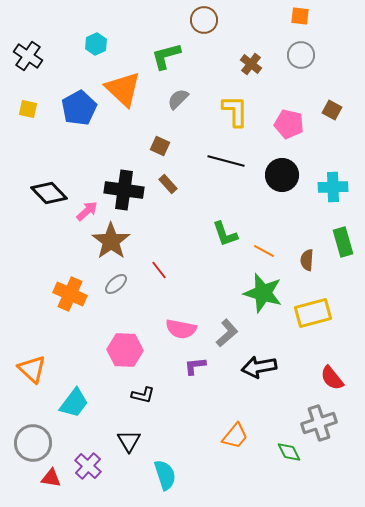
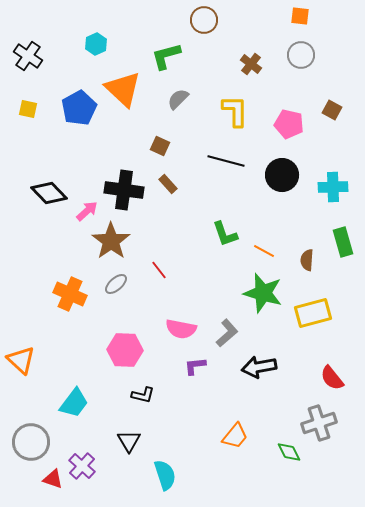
orange triangle at (32, 369): moved 11 px left, 9 px up
gray circle at (33, 443): moved 2 px left, 1 px up
purple cross at (88, 466): moved 6 px left
red triangle at (51, 478): moved 2 px right, 1 px down; rotated 10 degrees clockwise
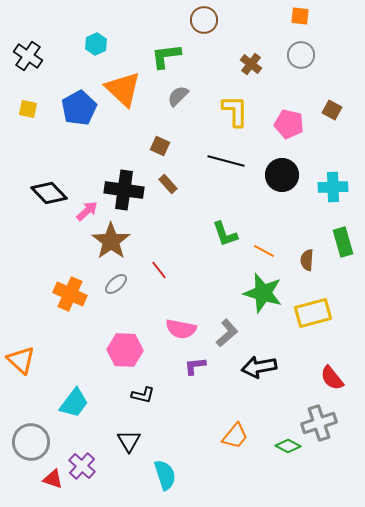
green L-shape at (166, 56): rotated 8 degrees clockwise
gray semicircle at (178, 99): moved 3 px up
green diamond at (289, 452): moved 1 px left, 6 px up; rotated 35 degrees counterclockwise
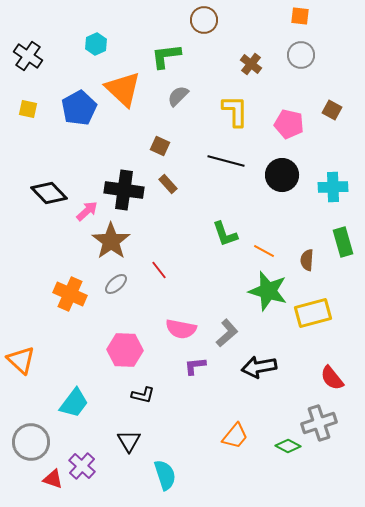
green star at (263, 293): moved 5 px right, 2 px up
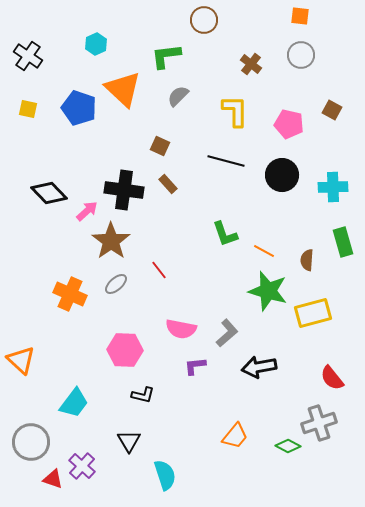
blue pentagon at (79, 108): rotated 24 degrees counterclockwise
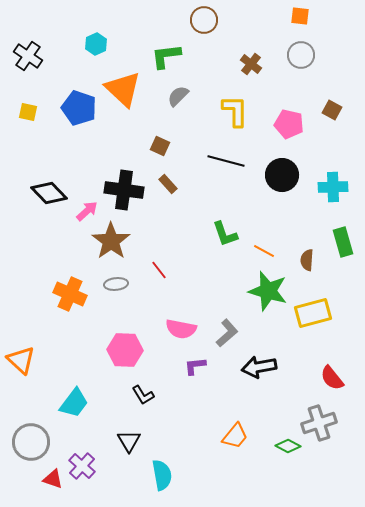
yellow square at (28, 109): moved 3 px down
gray ellipse at (116, 284): rotated 35 degrees clockwise
black L-shape at (143, 395): rotated 45 degrees clockwise
cyan semicircle at (165, 475): moved 3 px left; rotated 8 degrees clockwise
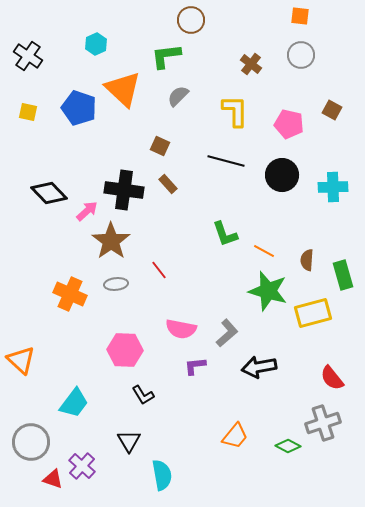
brown circle at (204, 20): moved 13 px left
green rectangle at (343, 242): moved 33 px down
gray cross at (319, 423): moved 4 px right
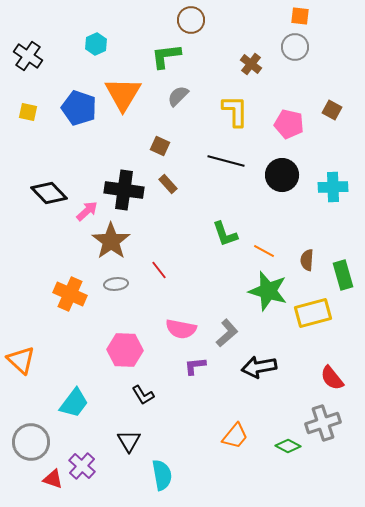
gray circle at (301, 55): moved 6 px left, 8 px up
orange triangle at (123, 89): moved 5 px down; rotated 18 degrees clockwise
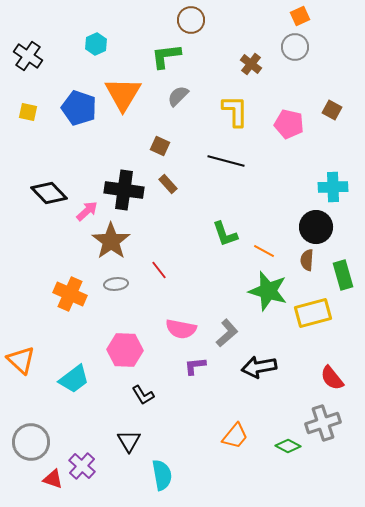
orange square at (300, 16): rotated 30 degrees counterclockwise
black circle at (282, 175): moved 34 px right, 52 px down
cyan trapezoid at (74, 403): moved 24 px up; rotated 16 degrees clockwise
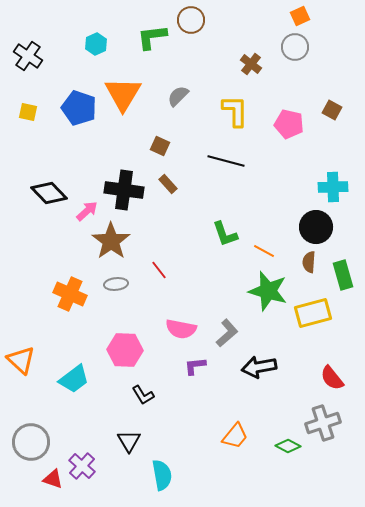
green L-shape at (166, 56): moved 14 px left, 19 px up
brown semicircle at (307, 260): moved 2 px right, 2 px down
